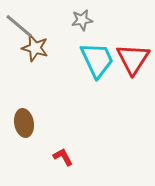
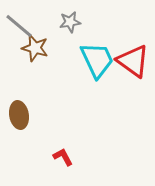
gray star: moved 12 px left, 2 px down
red triangle: moved 2 px down; rotated 27 degrees counterclockwise
brown ellipse: moved 5 px left, 8 px up
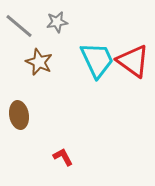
gray star: moved 13 px left
brown star: moved 4 px right, 14 px down; rotated 8 degrees clockwise
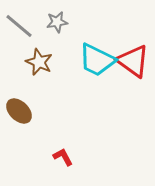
cyan trapezoid: rotated 141 degrees clockwise
brown ellipse: moved 4 px up; rotated 36 degrees counterclockwise
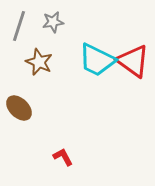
gray star: moved 4 px left
gray line: rotated 68 degrees clockwise
brown ellipse: moved 3 px up
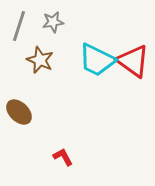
brown star: moved 1 px right, 2 px up
brown ellipse: moved 4 px down
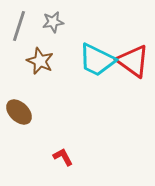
brown star: moved 1 px down
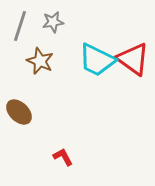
gray line: moved 1 px right
red triangle: moved 2 px up
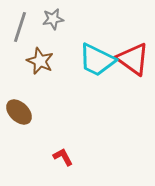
gray star: moved 3 px up
gray line: moved 1 px down
